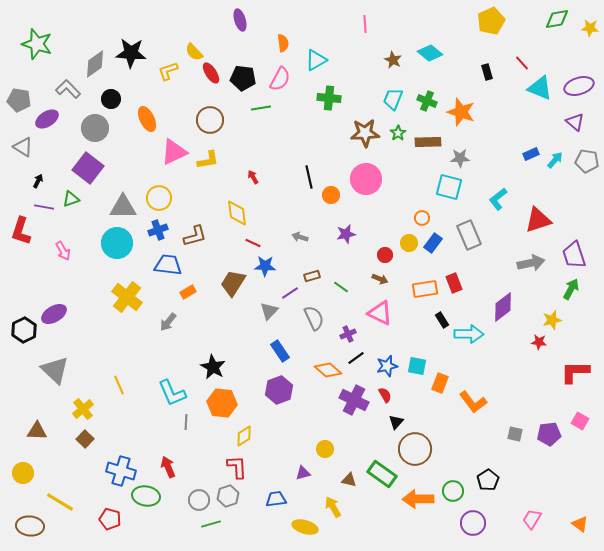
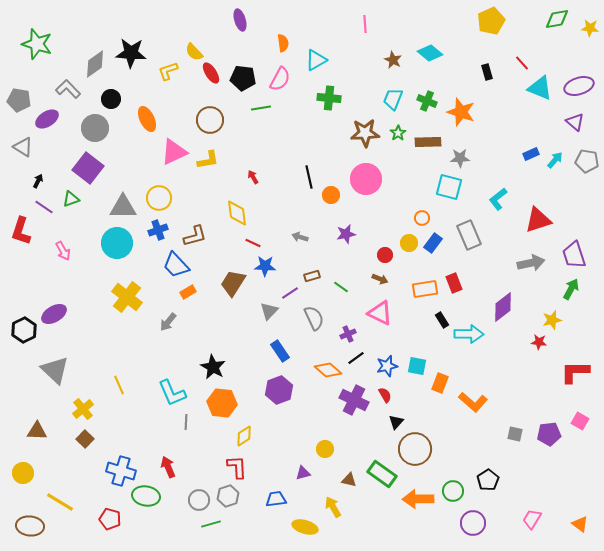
purple line at (44, 207): rotated 24 degrees clockwise
blue trapezoid at (168, 265): moved 8 px right; rotated 140 degrees counterclockwise
orange L-shape at (473, 402): rotated 12 degrees counterclockwise
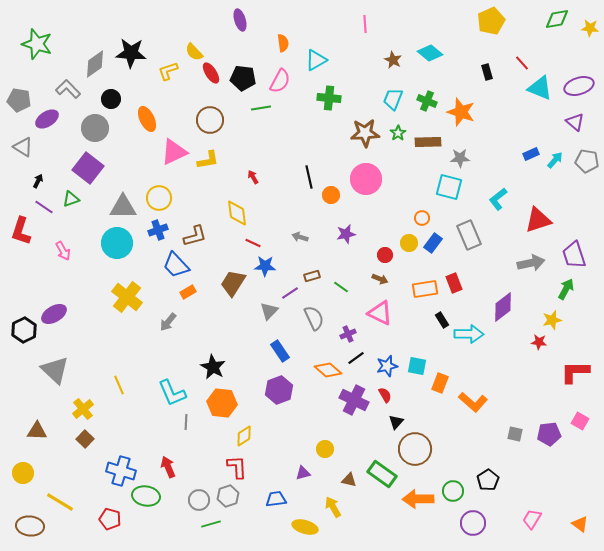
pink semicircle at (280, 79): moved 2 px down
green arrow at (571, 289): moved 5 px left
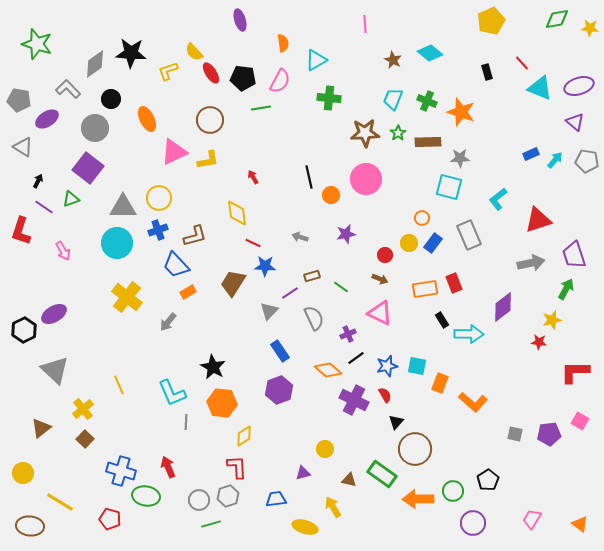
brown triangle at (37, 431): moved 4 px right, 3 px up; rotated 40 degrees counterclockwise
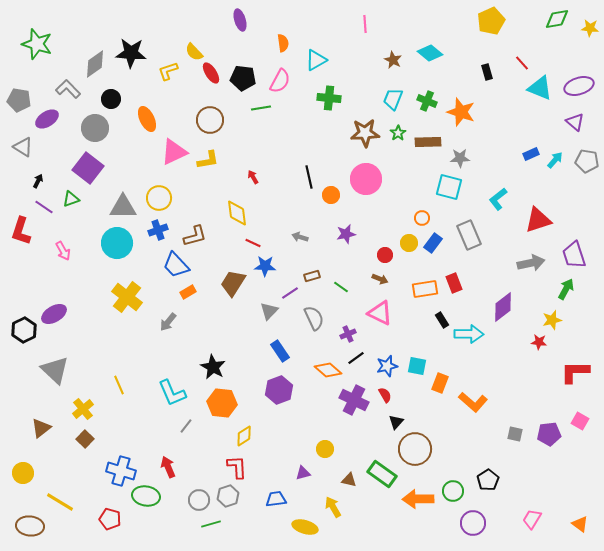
gray line at (186, 422): moved 4 px down; rotated 35 degrees clockwise
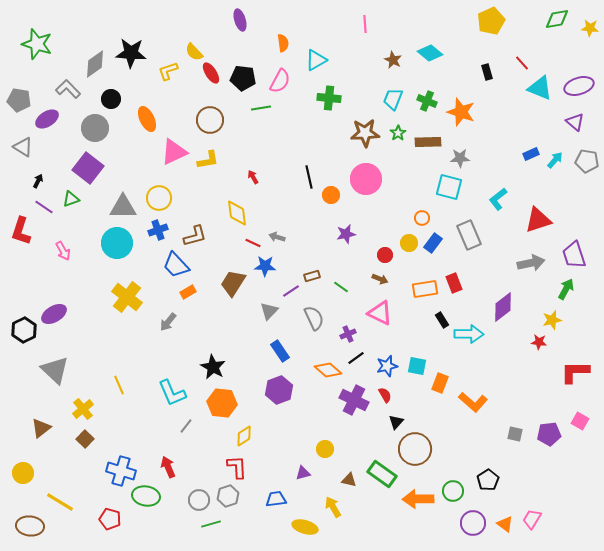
gray arrow at (300, 237): moved 23 px left
purple line at (290, 293): moved 1 px right, 2 px up
orange triangle at (580, 524): moved 75 px left
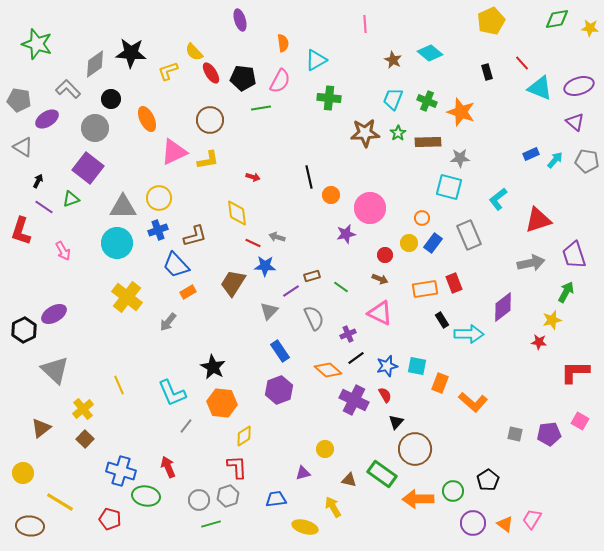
red arrow at (253, 177): rotated 136 degrees clockwise
pink circle at (366, 179): moved 4 px right, 29 px down
green arrow at (566, 289): moved 3 px down
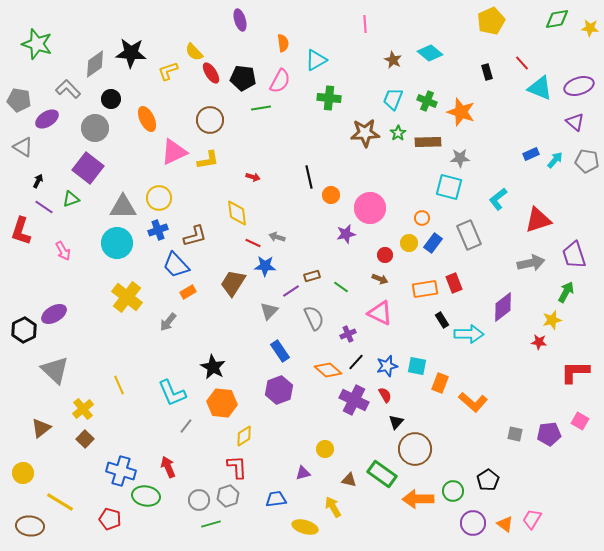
black line at (356, 358): moved 4 px down; rotated 12 degrees counterclockwise
